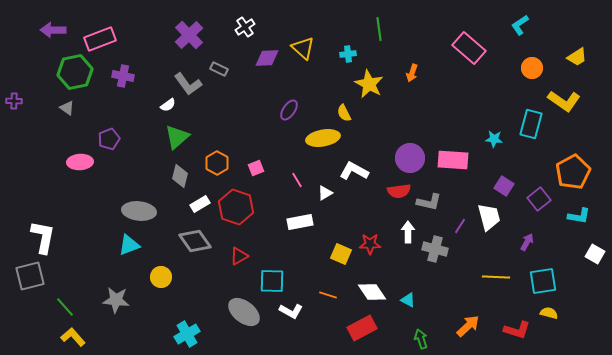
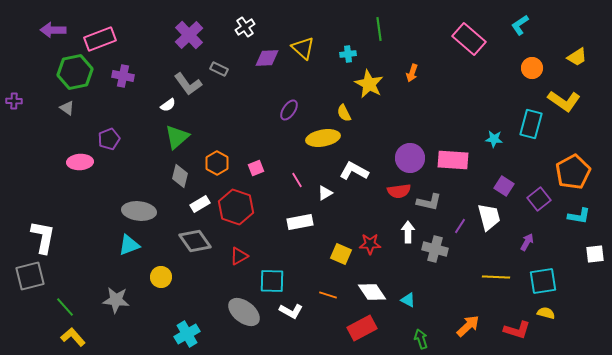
pink rectangle at (469, 48): moved 9 px up
white square at (595, 254): rotated 36 degrees counterclockwise
yellow semicircle at (549, 313): moved 3 px left
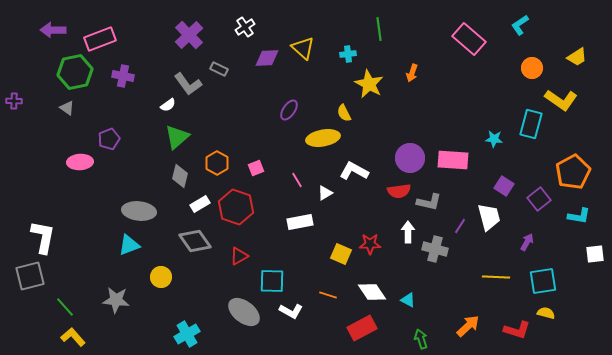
yellow L-shape at (564, 101): moved 3 px left, 1 px up
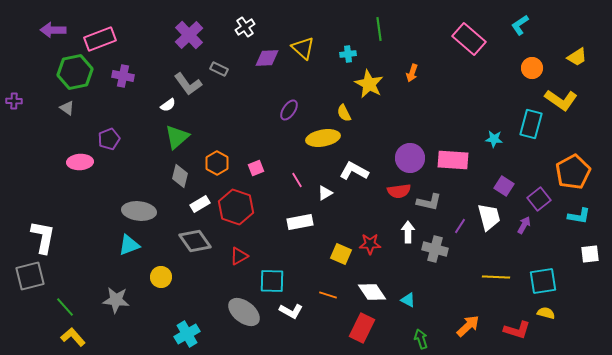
purple arrow at (527, 242): moved 3 px left, 17 px up
white square at (595, 254): moved 5 px left
red rectangle at (362, 328): rotated 36 degrees counterclockwise
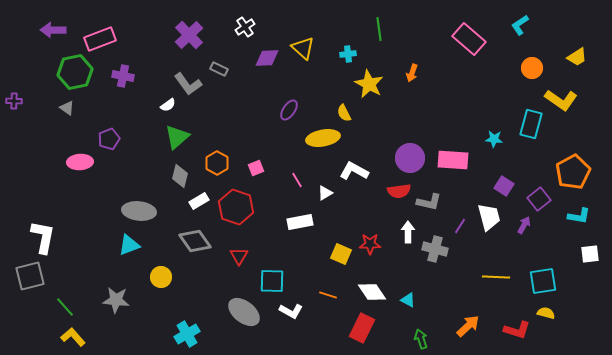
white rectangle at (200, 204): moved 1 px left, 3 px up
red triangle at (239, 256): rotated 30 degrees counterclockwise
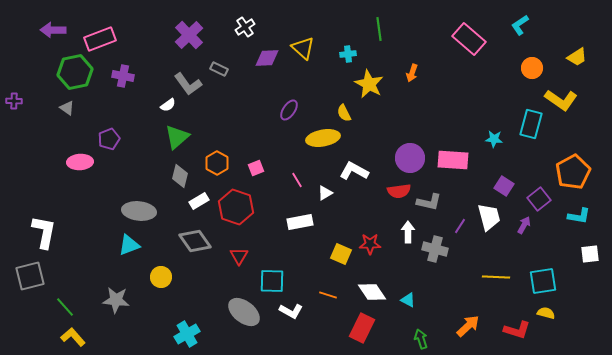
white L-shape at (43, 237): moved 1 px right, 5 px up
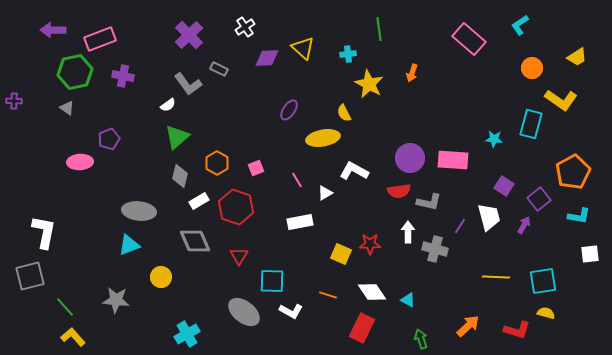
gray diamond at (195, 241): rotated 12 degrees clockwise
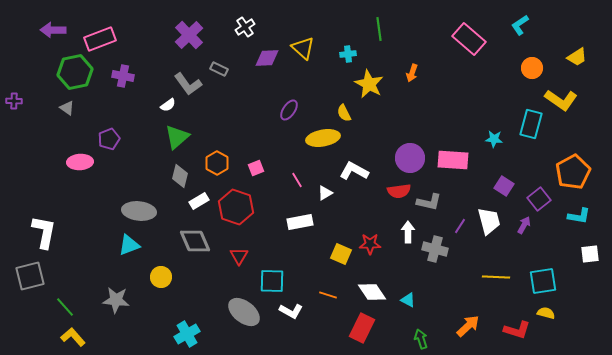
white trapezoid at (489, 217): moved 4 px down
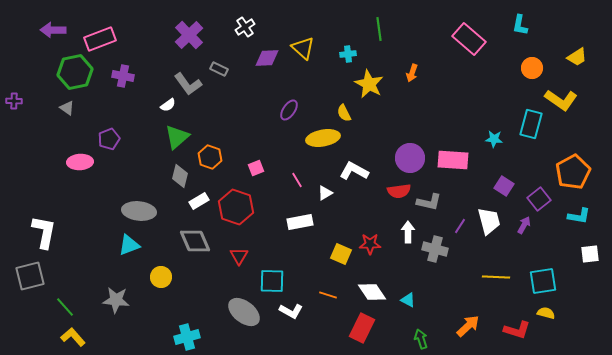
cyan L-shape at (520, 25): rotated 45 degrees counterclockwise
orange hexagon at (217, 163): moved 7 px left, 6 px up; rotated 10 degrees counterclockwise
cyan cross at (187, 334): moved 3 px down; rotated 15 degrees clockwise
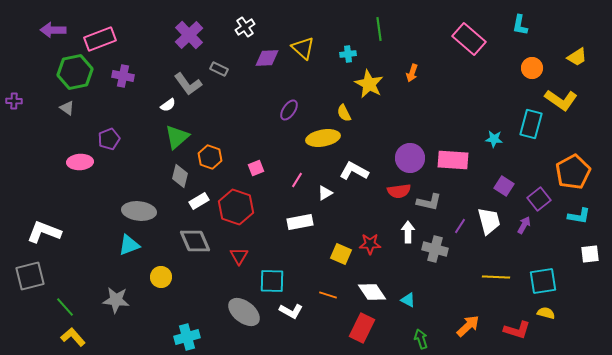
pink line at (297, 180): rotated 63 degrees clockwise
white L-shape at (44, 232): rotated 80 degrees counterclockwise
